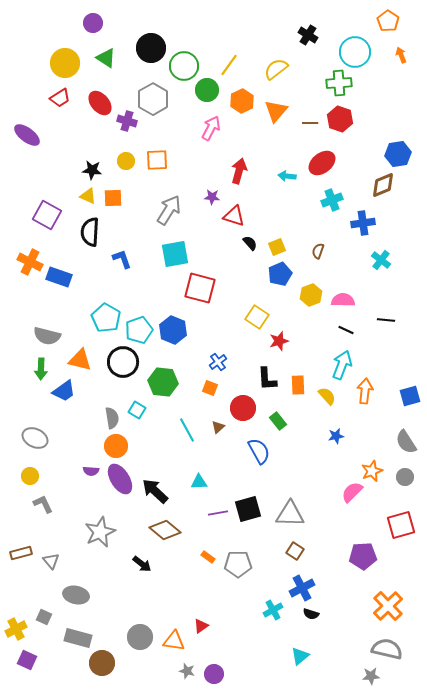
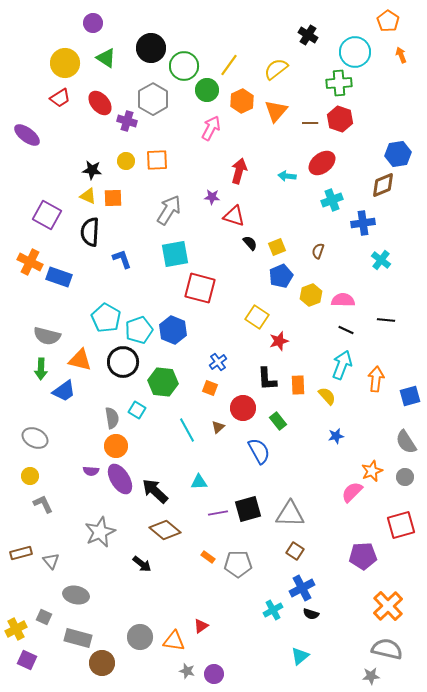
blue pentagon at (280, 274): moved 1 px right, 2 px down
orange arrow at (365, 391): moved 11 px right, 12 px up
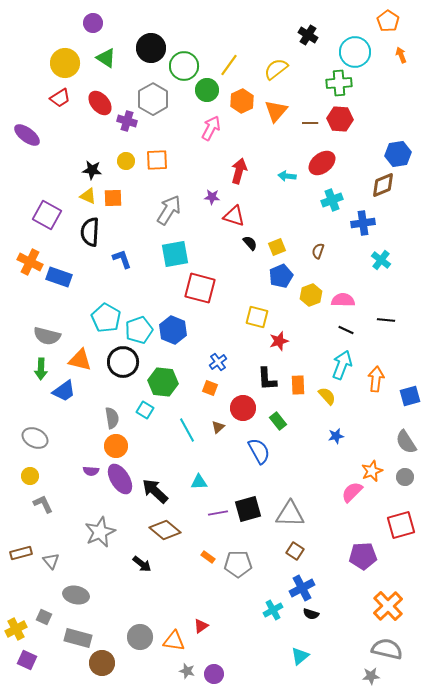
red hexagon at (340, 119): rotated 15 degrees counterclockwise
yellow square at (257, 317): rotated 20 degrees counterclockwise
cyan square at (137, 410): moved 8 px right
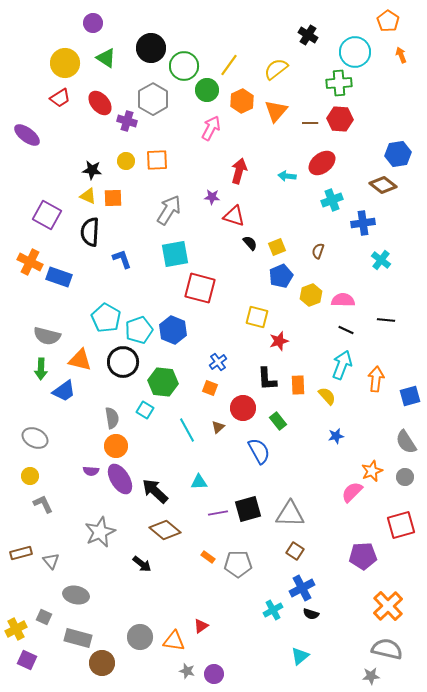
brown diamond at (383, 185): rotated 60 degrees clockwise
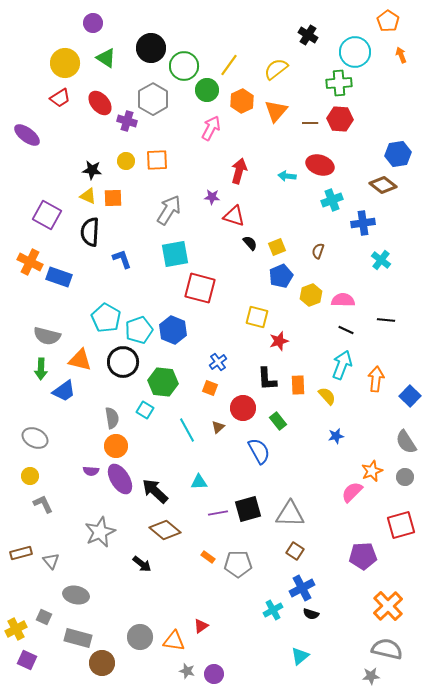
red ellipse at (322, 163): moved 2 px left, 2 px down; rotated 56 degrees clockwise
blue square at (410, 396): rotated 30 degrees counterclockwise
